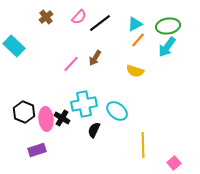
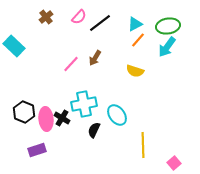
cyan ellipse: moved 4 px down; rotated 15 degrees clockwise
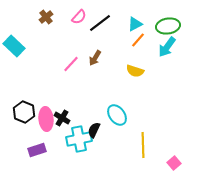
cyan cross: moved 5 px left, 35 px down
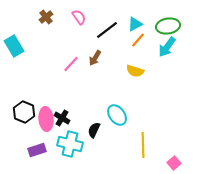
pink semicircle: rotated 77 degrees counterclockwise
black line: moved 7 px right, 7 px down
cyan rectangle: rotated 15 degrees clockwise
cyan cross: moved 9 px left, 5 px down; rotated 25 degrees clockwise
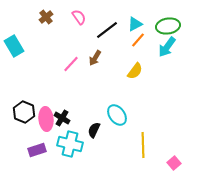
yellow semicircle: rotated 72 degrees counterclockwise
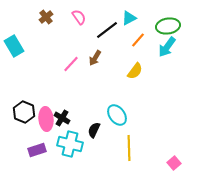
cyan triangle: moved 6 px left, 6 px up
yellow line: moved 14 px left, 3 px down
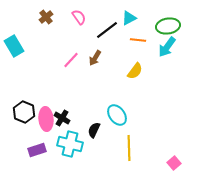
orange line: rotated 56 degrees clockwise
pink line: moved 4 px up
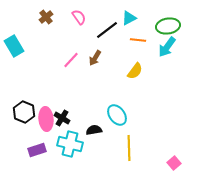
black semicircle: rotated 56 degrees clockwise
